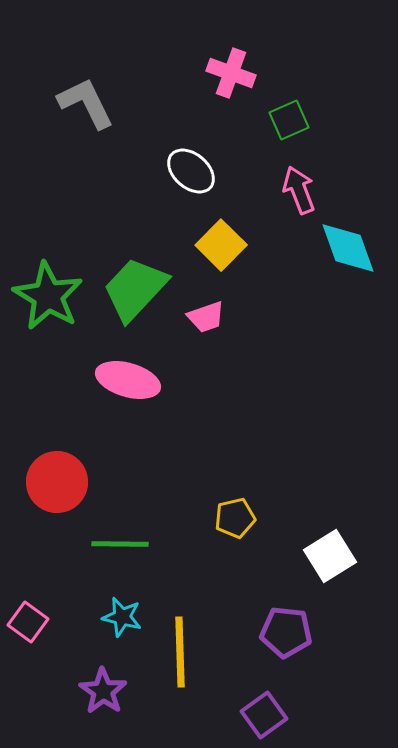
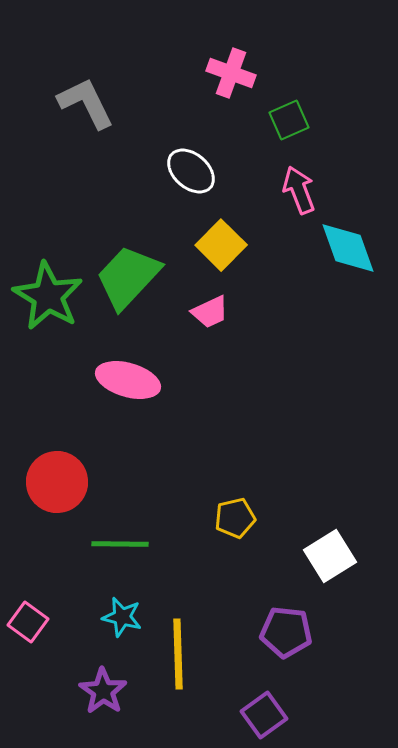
green trapezoid: moved 7 px left, 12 px up
pink trapezoid: moved 4 px right, 5 px up; rotated 6 degrees counterclockwise
yellow line: moved 2 px left, 2 px down
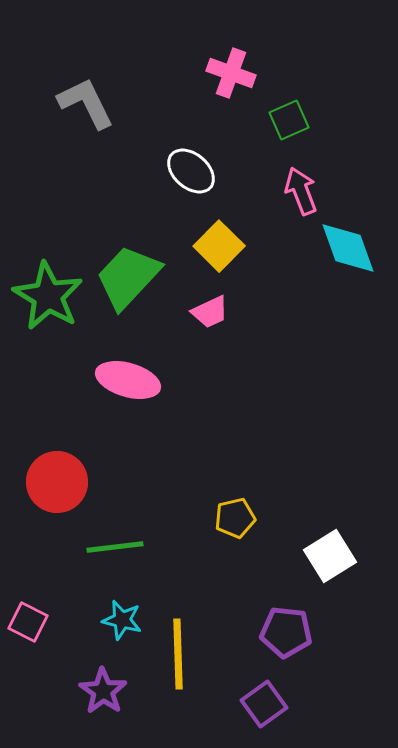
pink arrow: moved 2 px right, 1 px down
yellow square: moved 2 px left, 1 px down
green line: moved 5 px left, 3 px down; rotated 8 degrees counterclockwise
cyan star: moved 3 px down
pink square: rotated 9 degrees counterclockwise
purple square: moved 11 px up
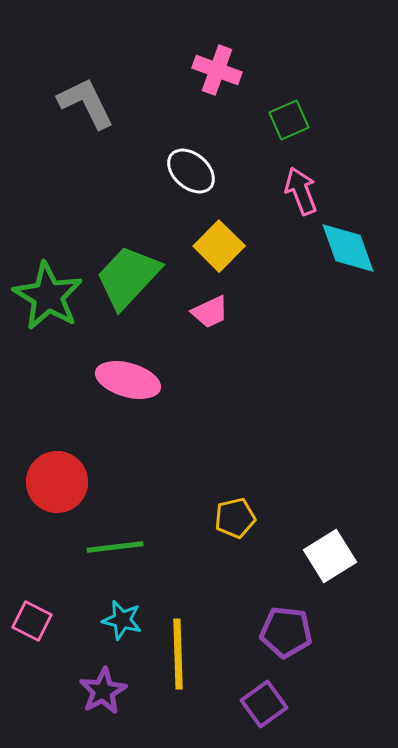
pink cross: moved 14 px left, 3 px up
pink square: moved 4 px right, 1 px up
purple star: rotated 9 degrees clockwise
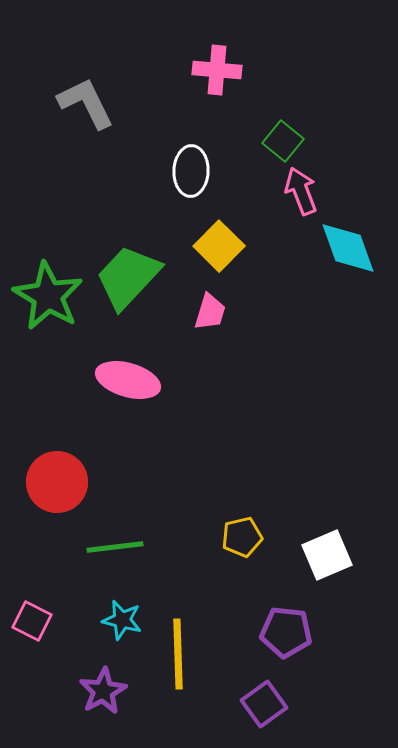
pink cross: rotated 15 degrees counterclockwise
green square: moved 6 px left, 21 px down; rotated 27 degrees counterclockwise
white ellipse: rotated 51 degrees clockwise
pink trapezoid: rotated 48 degrees counterclockwise
yellow pentagon: moved 7 px right, 19 px down
white square: moved 3 px left, 1 px up; rotated 9 degrees clockwise
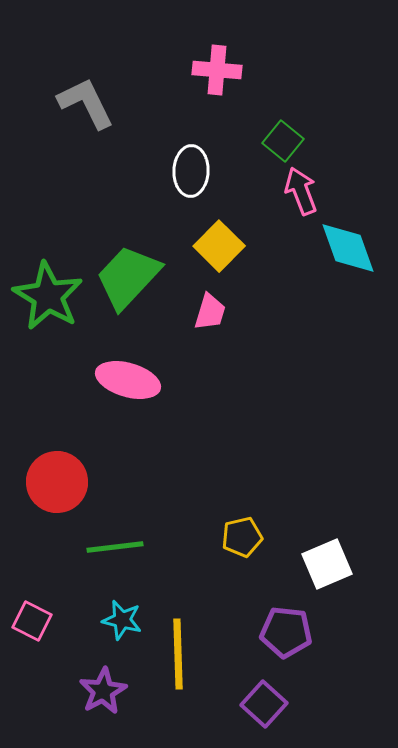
white square: moved 9 px down
purple square: rotated 12 degrees counterclockwise
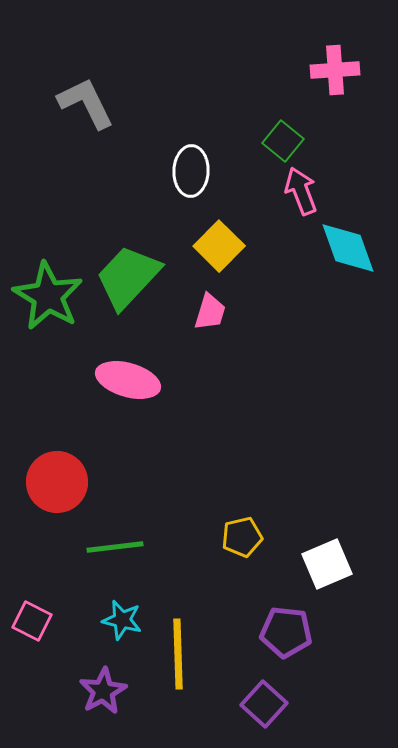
pink cross: moved 118 px right; rotated 9 degrees counterclockwise
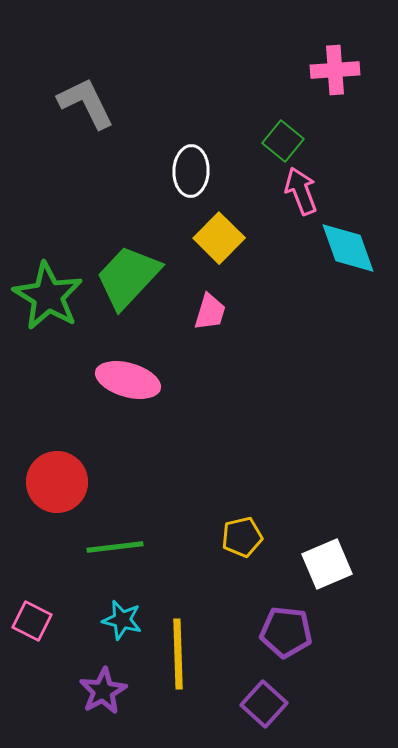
yellow square: moved 8 px up
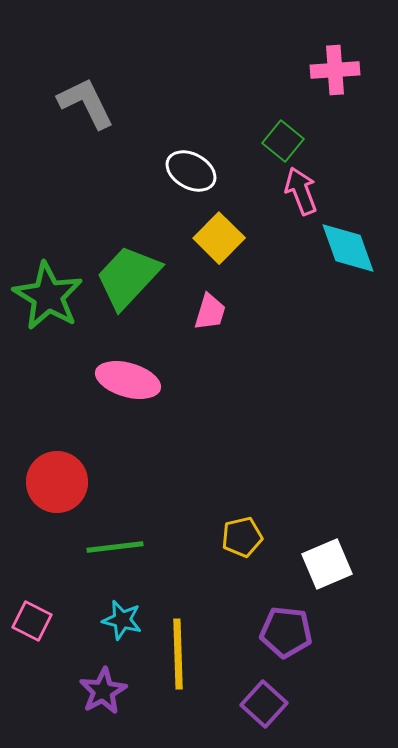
white ellipse: rotated 63 degrees counterclockwise
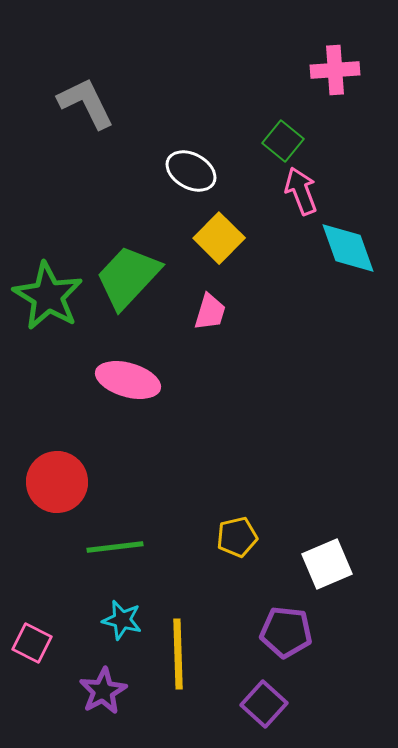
yellow pentagon: moved 5 px left
pink square: moved 22 px down
